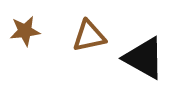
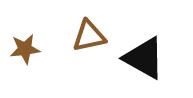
brown star: moved 18 px down
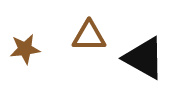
brown triangle: rotated 12 degrees clockwise
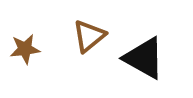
brown triangle: rotated 39 degrees counterclockwise
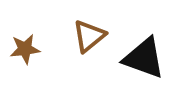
black triangle: rotated 9 degrees counterclockwise
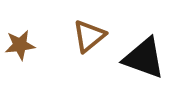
brown star: moved 5 px left, 4 px up
